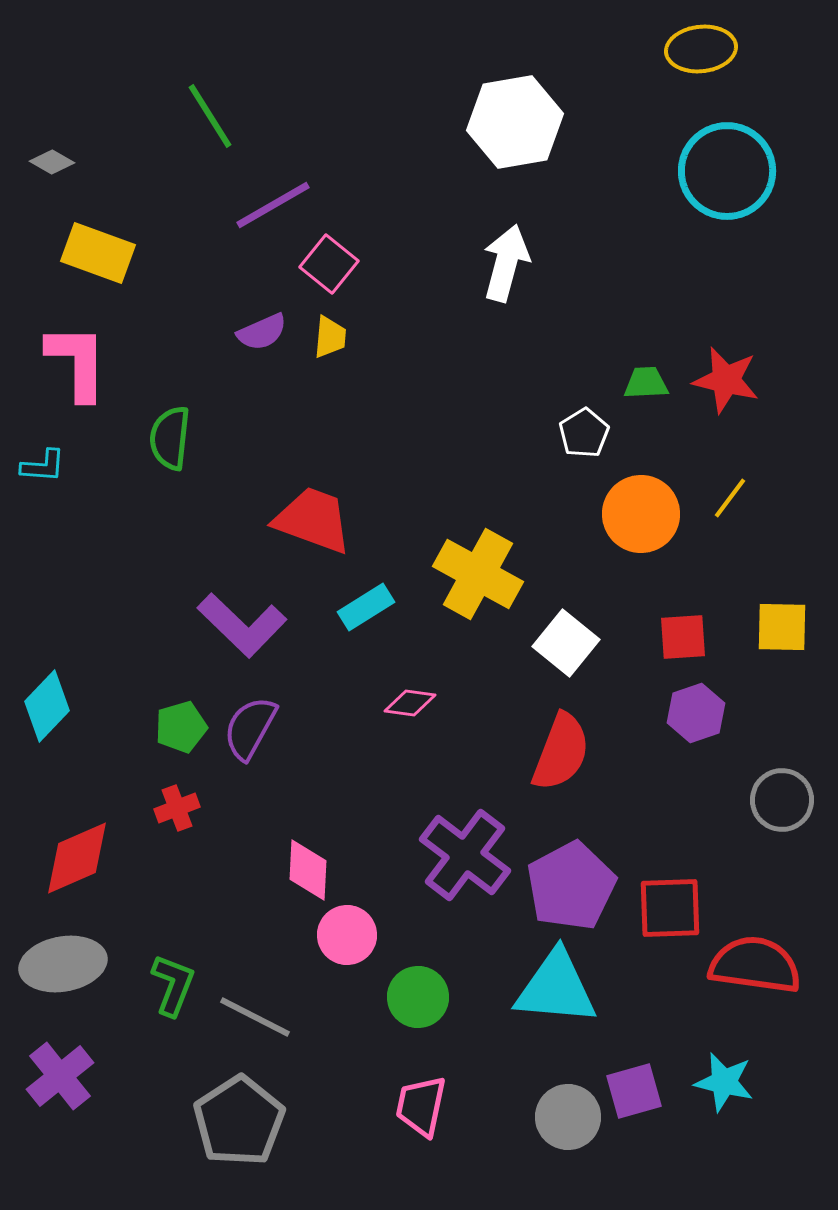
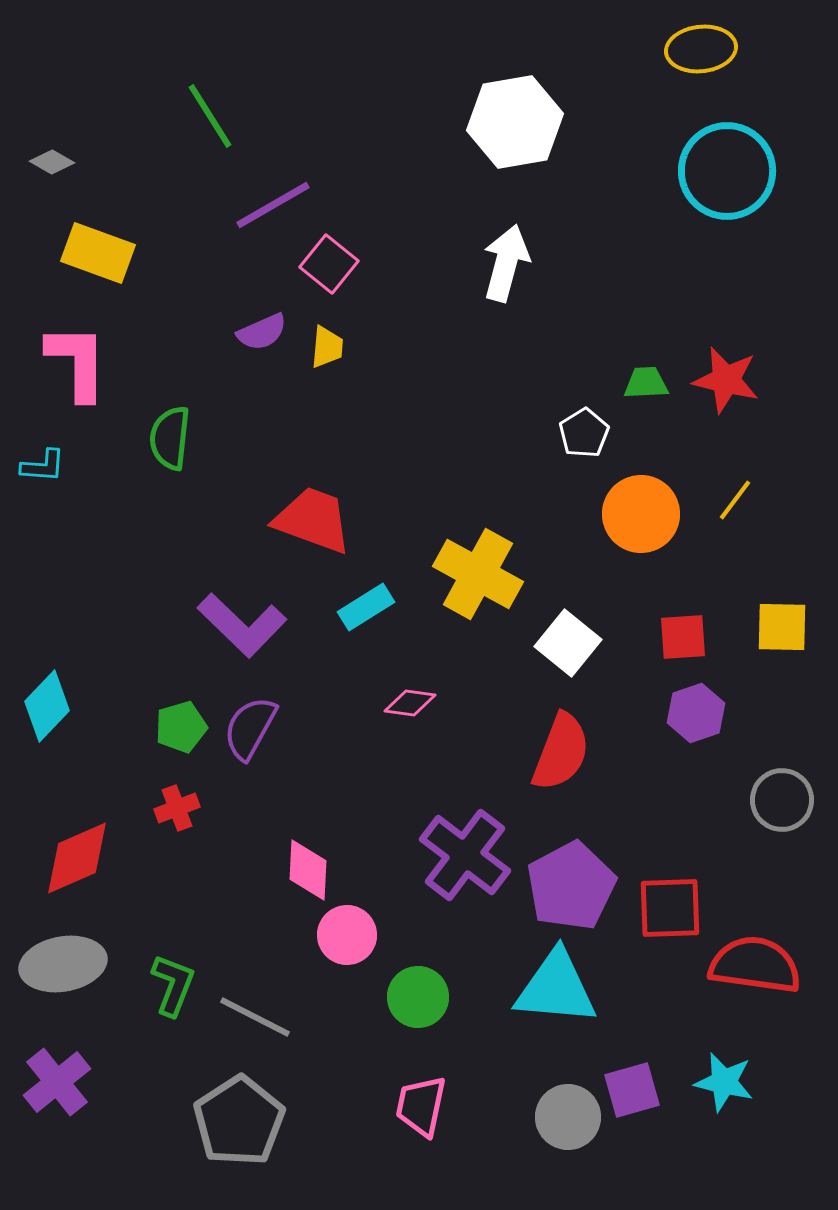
yellow trapezoid at (330, 337): moved 3 px left, 10 px down
yellow line at (730, 498): moved 5 px right, 2 px down
white square at (566, 643): moved 2 px right
purple cross at (60, 1076): moved 3 px left, 6 px down
purple square at (634, 1091): moved 2 px left, 1 px up
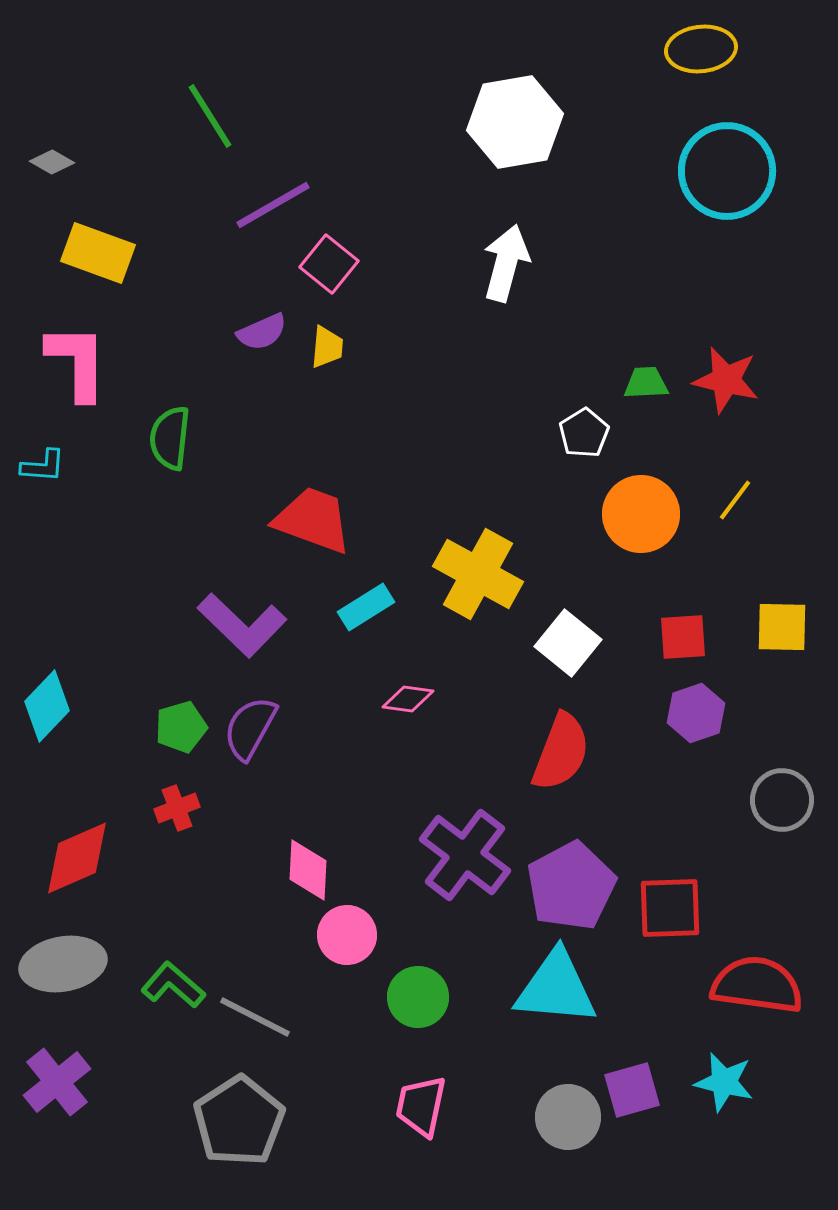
pink diamond at (410, 703): moved 2 px left, 4 px up
red semicircle at (755, 965): moved 2 px right, 20 px down
green L-shape at (173, 985): rotated 70 degrees counterclockwise
